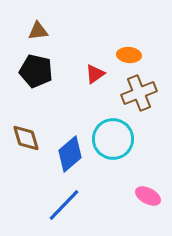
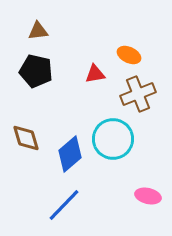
orange ellipse: rotated 20 degrees clockwise
red triangle: rotated 25 degrees clockwise
brown cross: moved 1 px left, 1 px down
pink ellipse: rotated 15 degrees counterclockwise
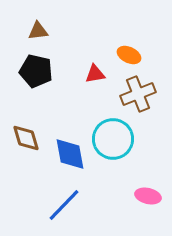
blue diamond: rotated 60 degrees counterclockwise
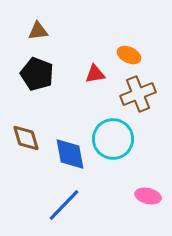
black pentagon: moved 1 px right, 3 px down; rotated 8 degrees clockwise
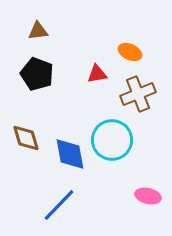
orange ellipse: moved 1 px right, 3 px up
red triangle: moved 2 px right
cyan circle: moved 1 px left, 1 px down
blue line: moved 5 px left
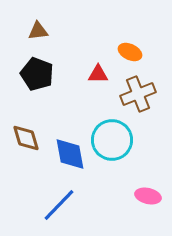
red triangle: moved 1 px right; rotated 10 degrees clockwise
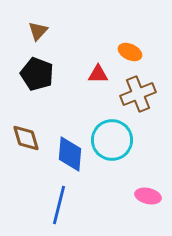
brown triangle: rotated 40 degrees counterclockwise
blue diamond: rotated 15 degrees clockwise
blue line: rotated 30 degrees counterclockwise
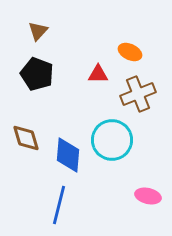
blue diamond: moved 2 px left, 1 px down
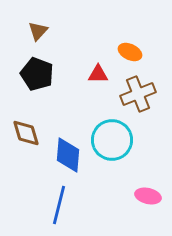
brown diamond: moved 5 px up
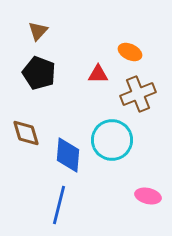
black pentagon: moved 2 px right, 1 px up
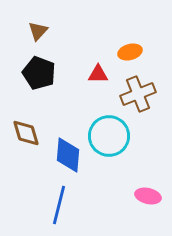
orange ellipse: rotated 40 degrees counterclockwise
cyan circle: moved 3 px left, 4 px up
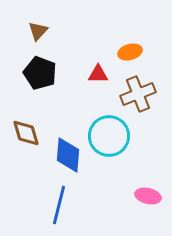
black pentagon: moved 1 px right
